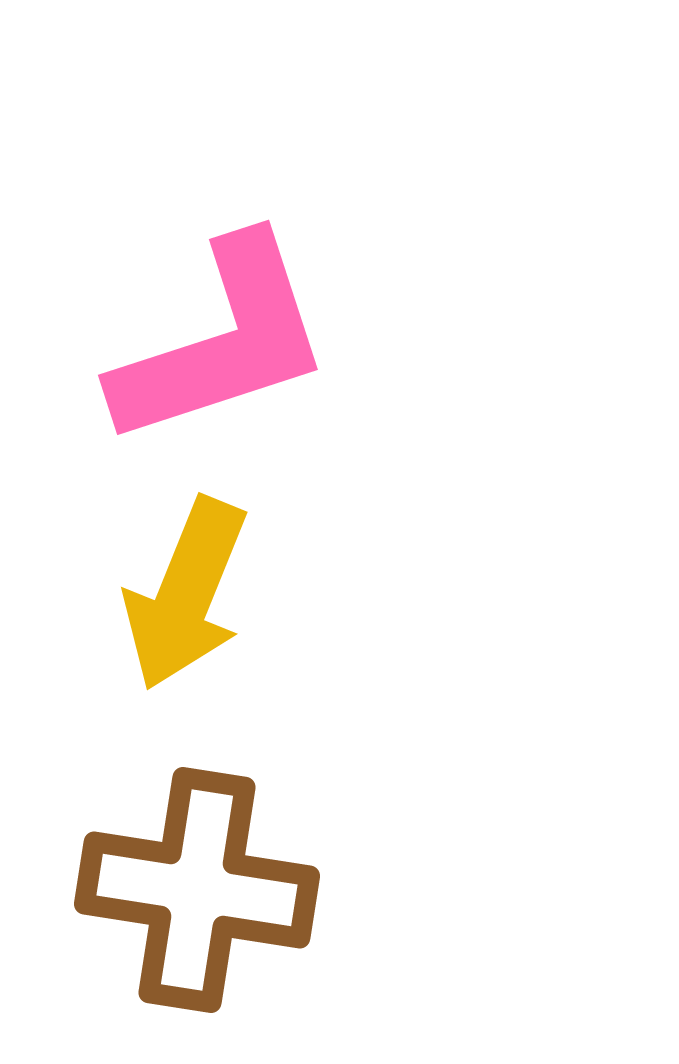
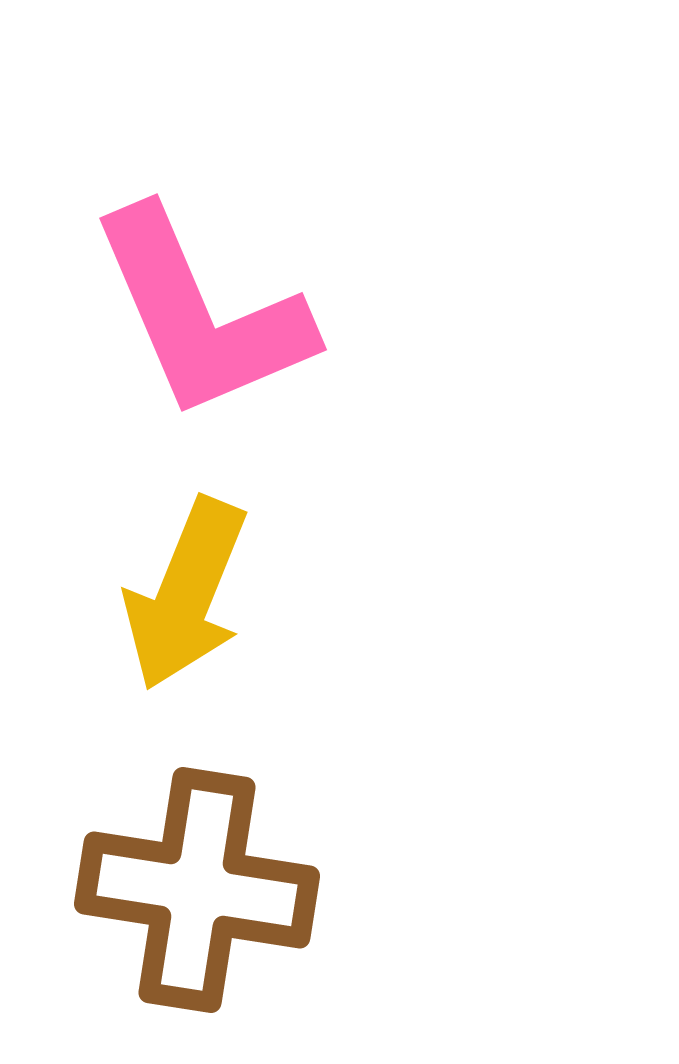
pink L-shape: moved 21 px left, 28 px up; rotated 85 degrees clockwise
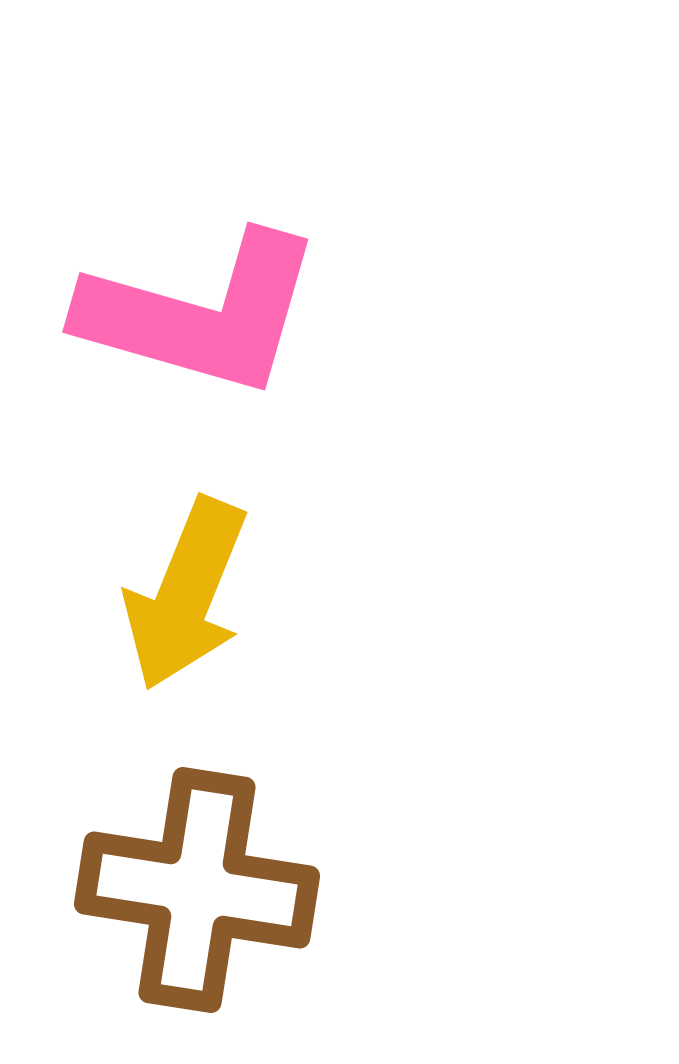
pink L-shape: rotated 51 degrees counterclockwise
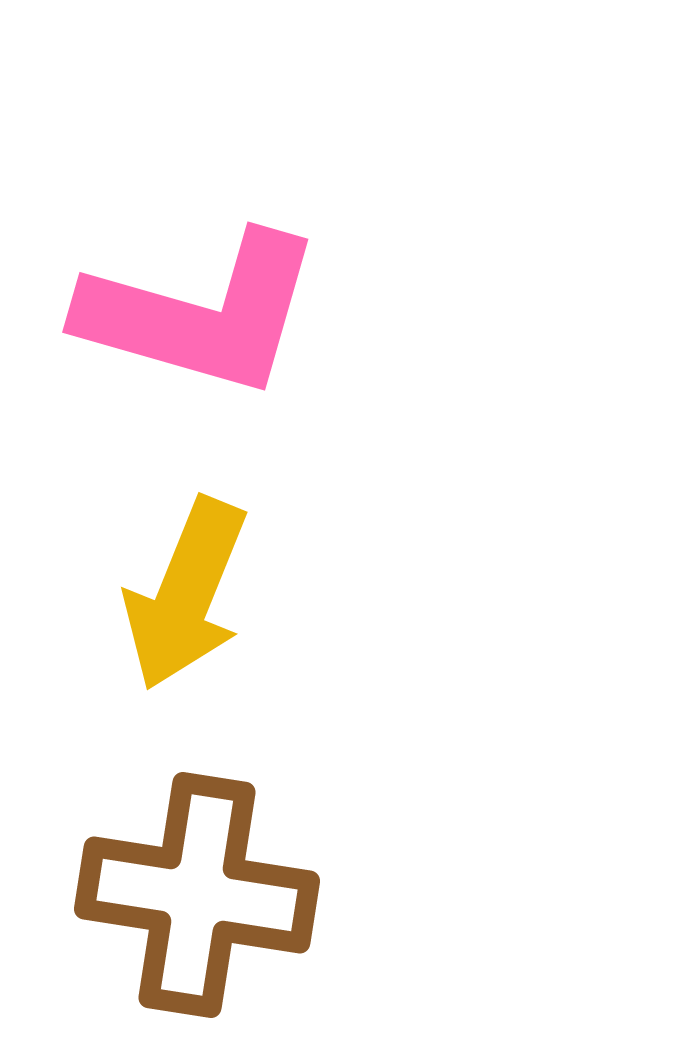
brown cross: moved 5 px down
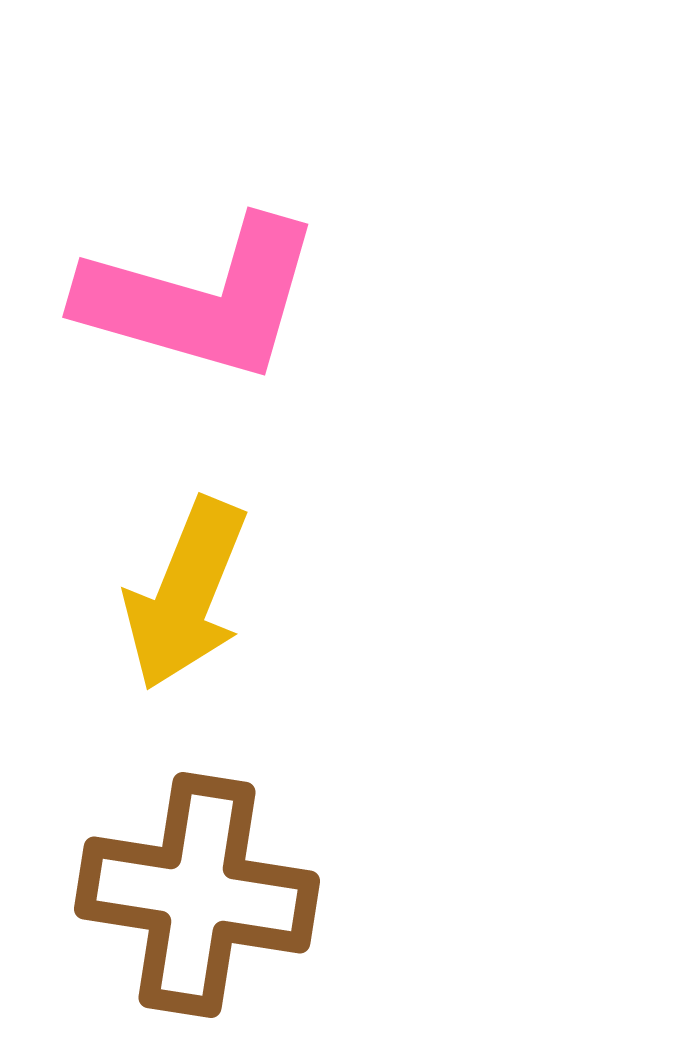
pink L-shape: moved 15 px up
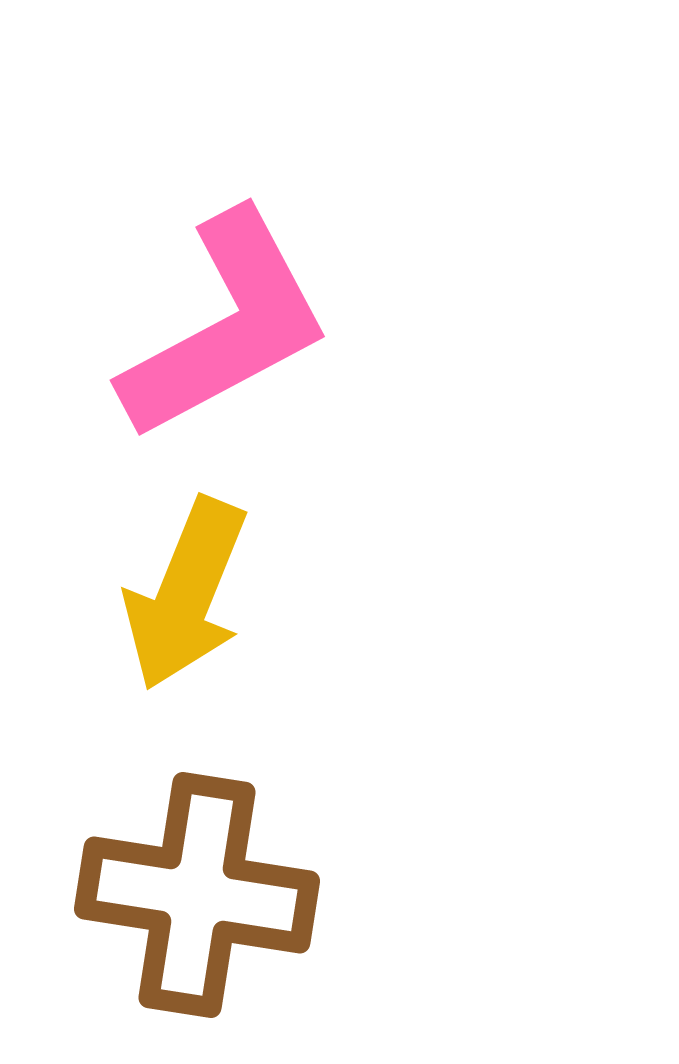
pink L-shape: moved 25 px right, 27 px down; rotated 44 degrees counterclockwise
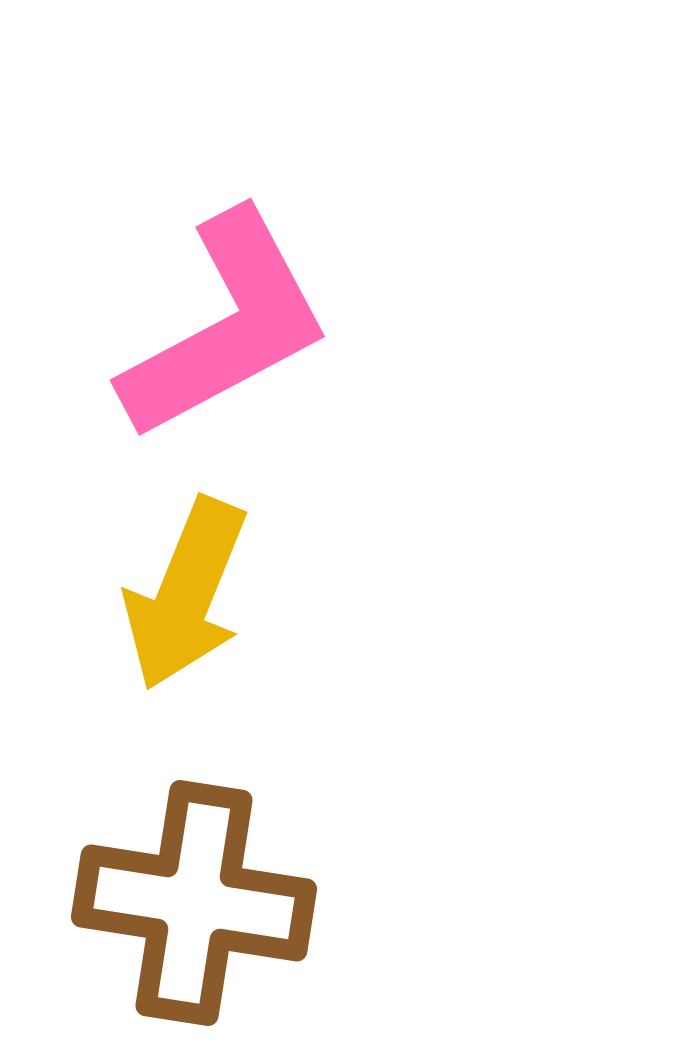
brown cross: moved 3 px left, 8 px down
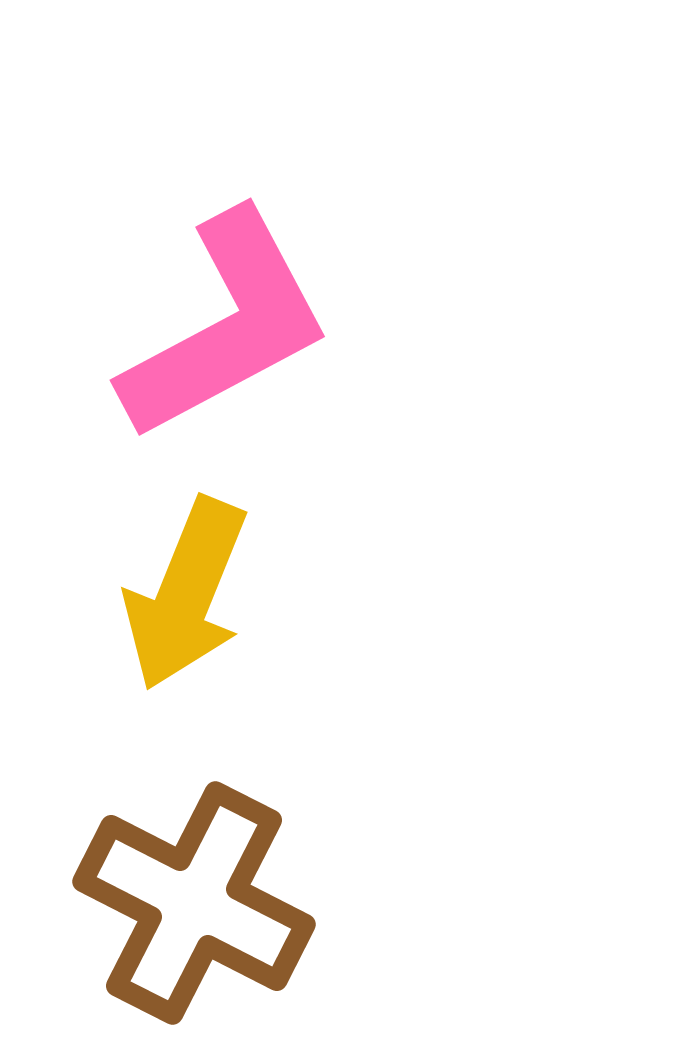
brown cross: rotated 18 degrees clockwise
